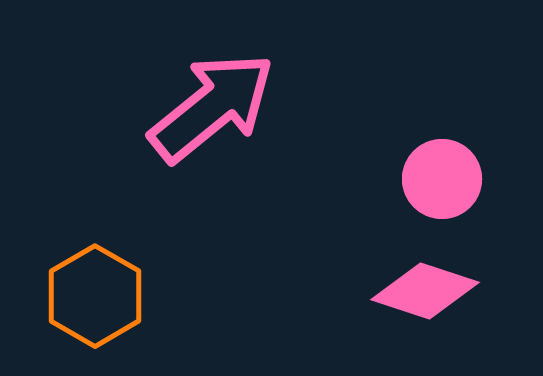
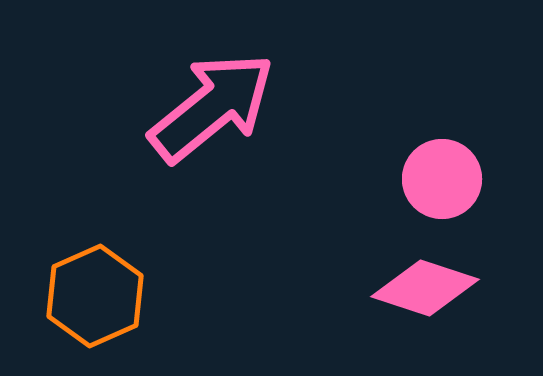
pink diamond: moved 3 px up
orange hexagon: rotated 6 degrees clockwise
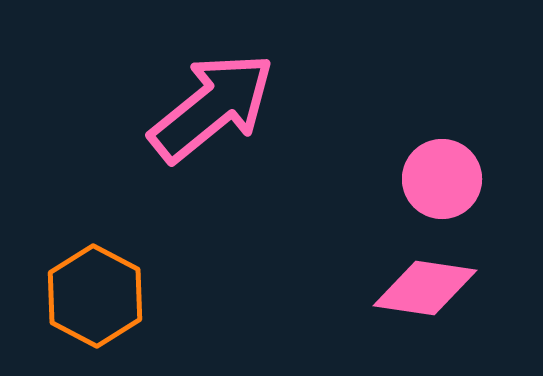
pink diamond: rotated 10 degrees counterclockwise
orange hexagon: rotated 8 degrees counterclockwise
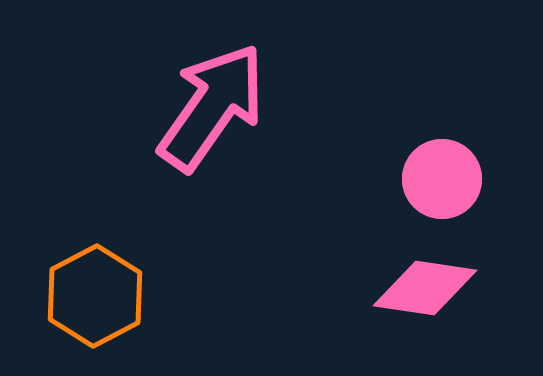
pink arrow: rotated 16 degrees counterclockwise
orange hexagon: rotated 4 degrees clockwise
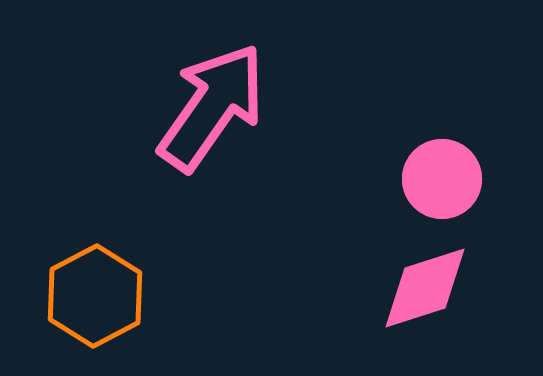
pink diamond: rotated 26 degrees counterclockwise
